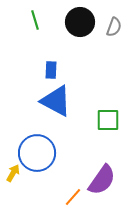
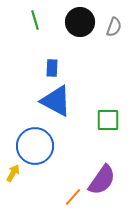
blue rectangle: moved 1 px right, 2 px up
blue circle: moved 2 px left, 7 px up
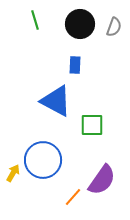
black circle: moved 2 px down
blue rectangle: moved 23 px right, 3 px up
green square: moved 16 px left, 5 px down
blue circle: moved 8 px right, 14 px down
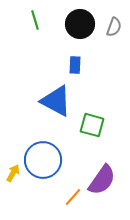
green square: rotated 15 degrees clockwise
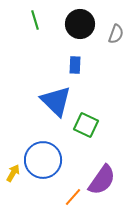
gray semicircle: moved 2 px right, 7 px down
blue triangle: rotated 16 degrees clockwise
green square: moved 6 px left; rotated 10 degrees clockwise
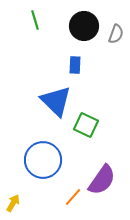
black circle: moved 4 px right, 2 px down
yellow arrow: moved 30 px down
